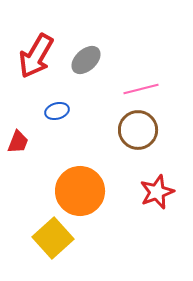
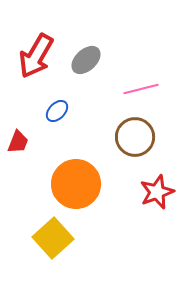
blue ellipse: rotated 30 degrees counterclockwise
brown circle: moved 3 px left, 7 px down
orange circle: moved 4 px left, 7 px up
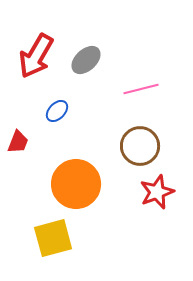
brown circle: moved 5 px right, 9 px down
yellow square: rotated 27 degrees clockwise
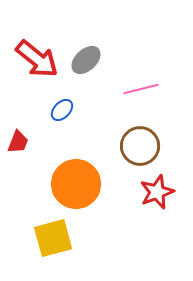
red arrow: moved 1 px right, 3 px down; rotated 81 degrees counterclockwise
blue ellipse: moved 5 px right, 1 px up
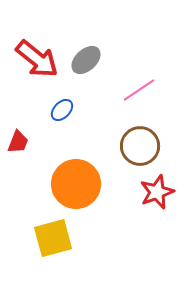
pink line: moved 2 px left, 1 px down; rotated 20 degrees counterclockwise
